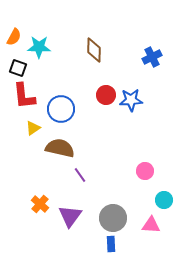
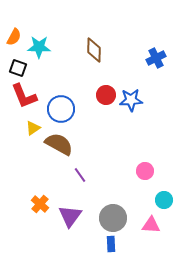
blue cross: moved 4 px right, 1 px down
red L-shape: rotated 16 degrees counterclockwise
brown semicircle: moved 1 px left, 4 px up; rotated 16 degrees clockwise
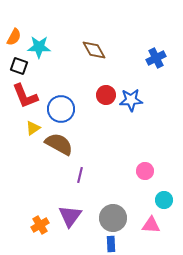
brown diamond: rotated 30 degrees counterclockwise
black square: moved 1 px right, 2 px up
red L-shape: moved 1 px right
purple line: rotated 49 degrees clockwise
orange cross: moved 21 px down; rotated 18 degrees clockwise
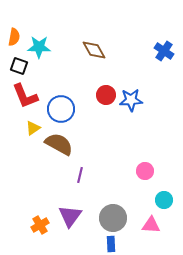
orange semicircle: rotated 18 degrees counterclockwise
blue cross: moved 8 px right, 7 px up; rotated 30 degrees counterclockwise
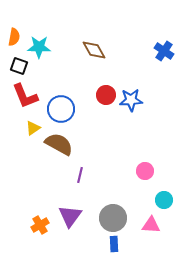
blue rectangle: moved 3 px right
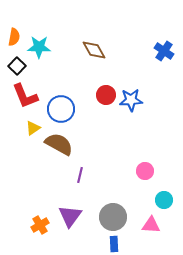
black square: moved 2 px left; rotated 24 degrees clockwise
gray circle: moved 1 px up
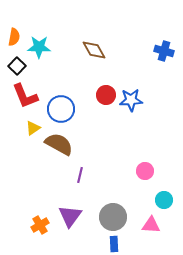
blue cross: rotated 18 degrees counterclockwise
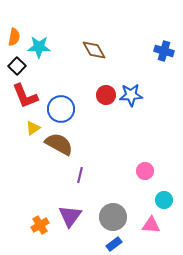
blue star: moved 5 px up
blue rectangle: rotated 56 degrees clockwise
